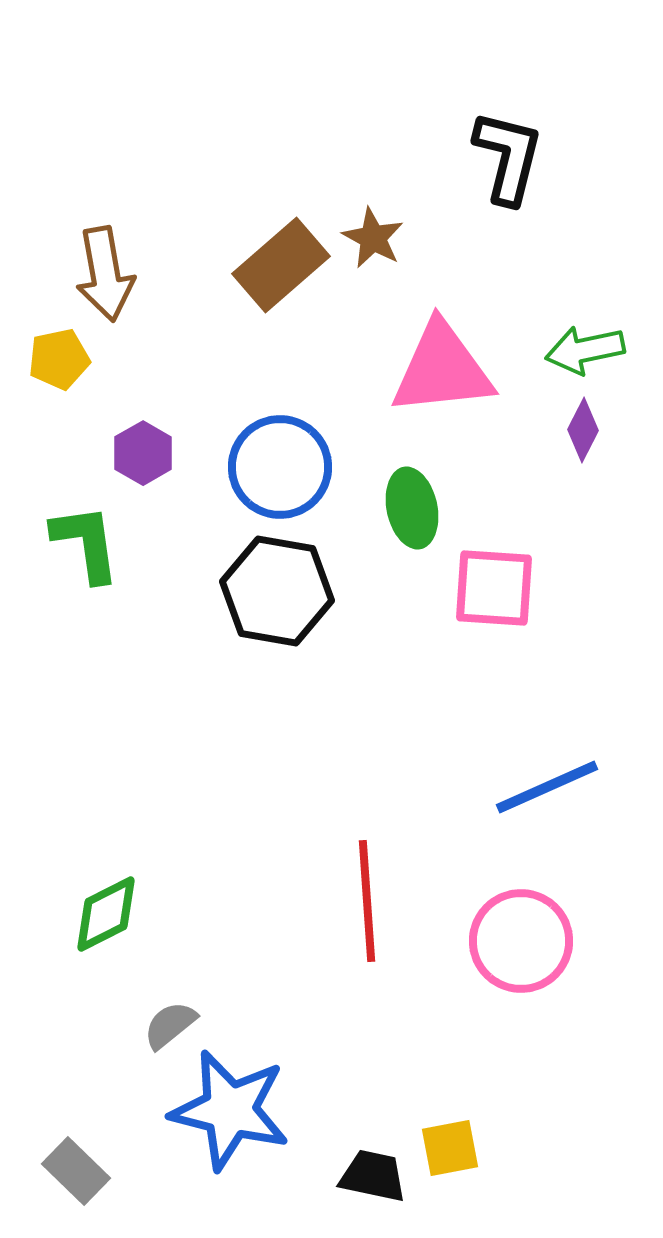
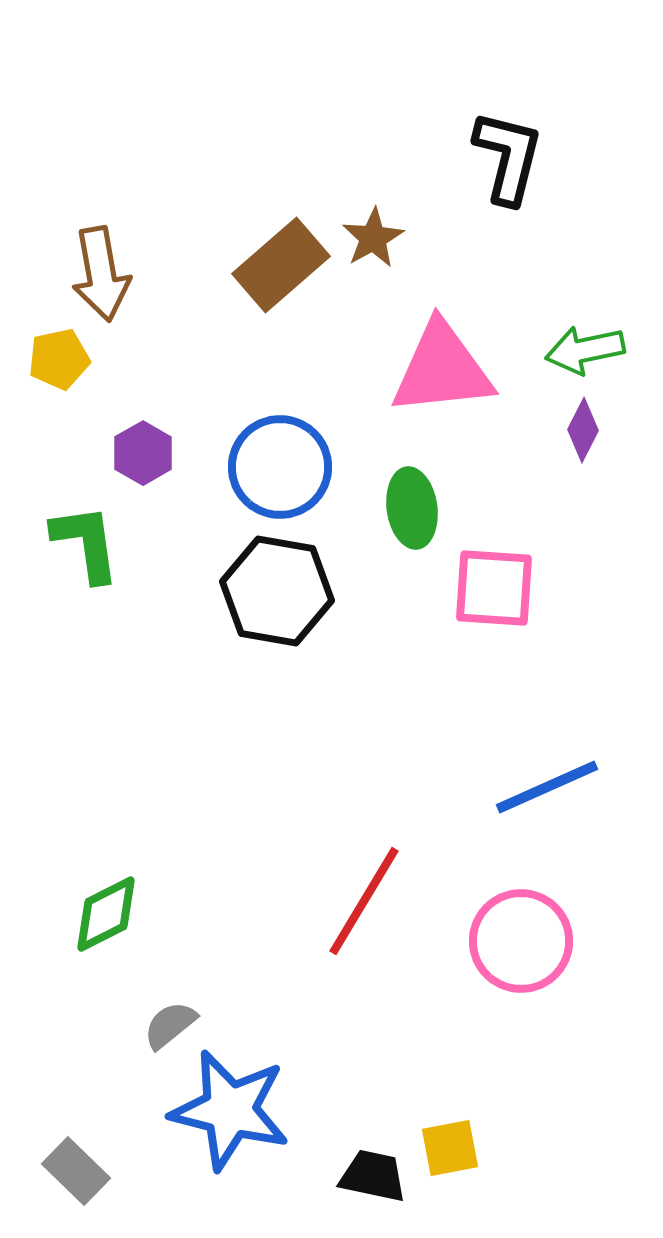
brown star: rotated 14 degrees clockwise
brown arrow: moved 4 px left
green ellipse: rotated 4 degrees clockwise
red line: moved 3 px left; rotated 35 degrees clockwise
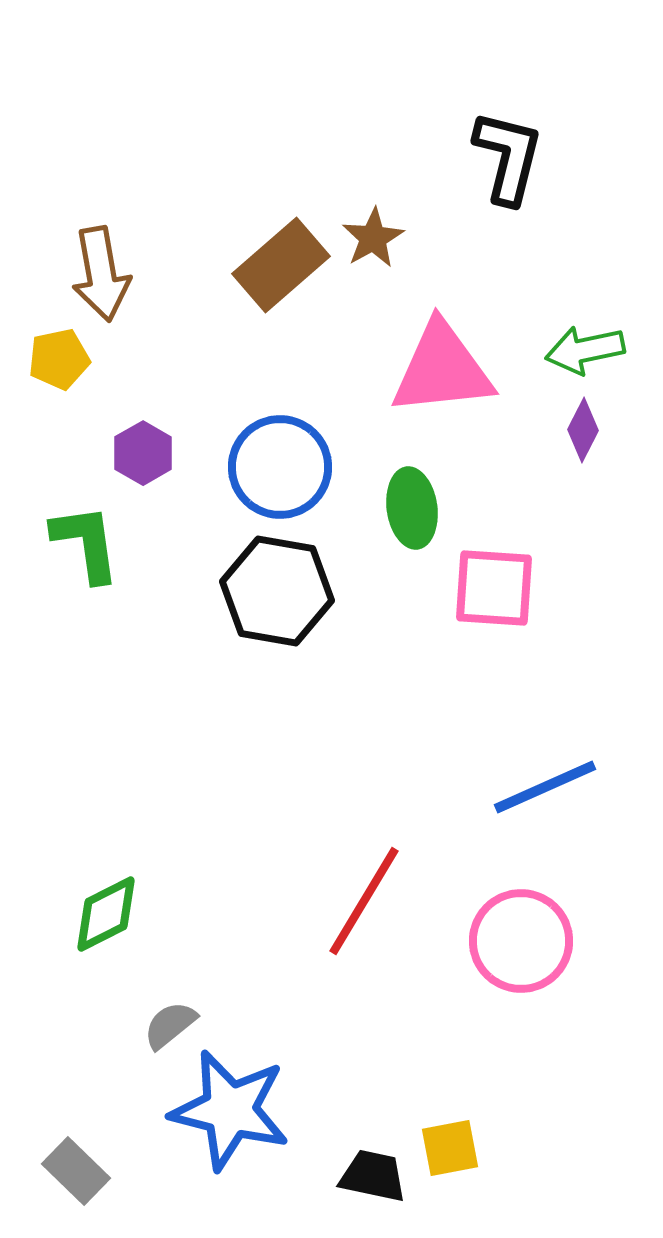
blue line: moved 2 px left
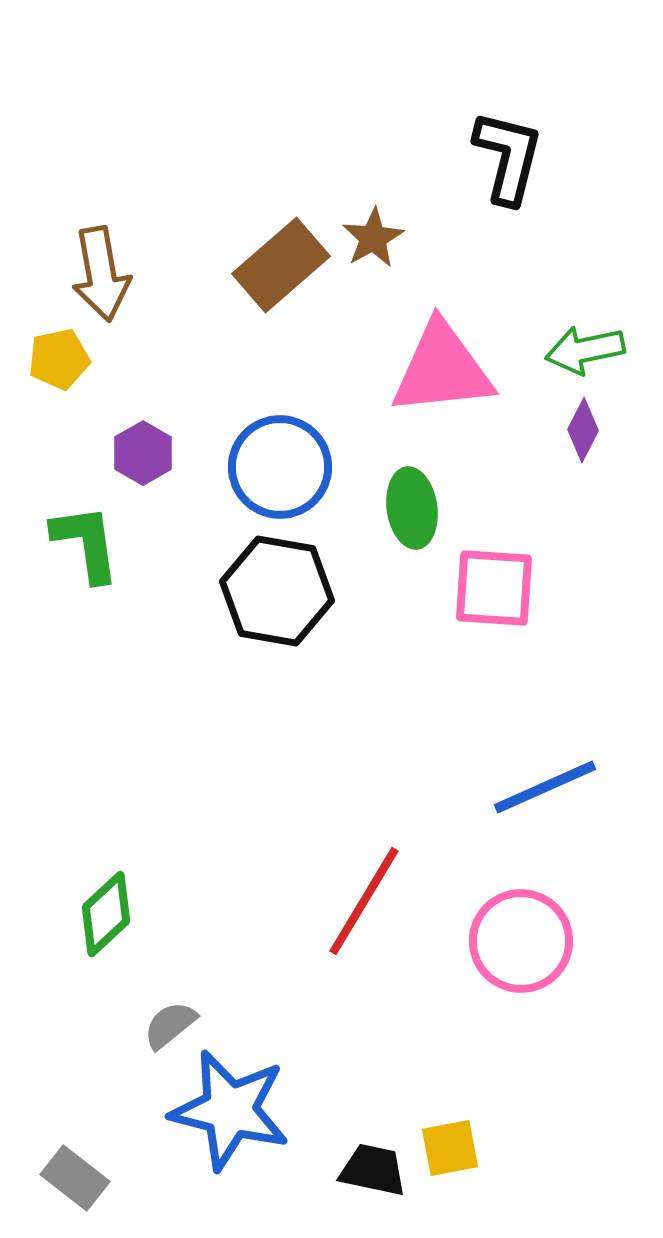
green diamond: rotated 16 degrees counterclockwise
gray rectangle: moved 1 px left, 7 px down; rotated 6 degrees counterclockwise
black trapezoid: moved 6 px up
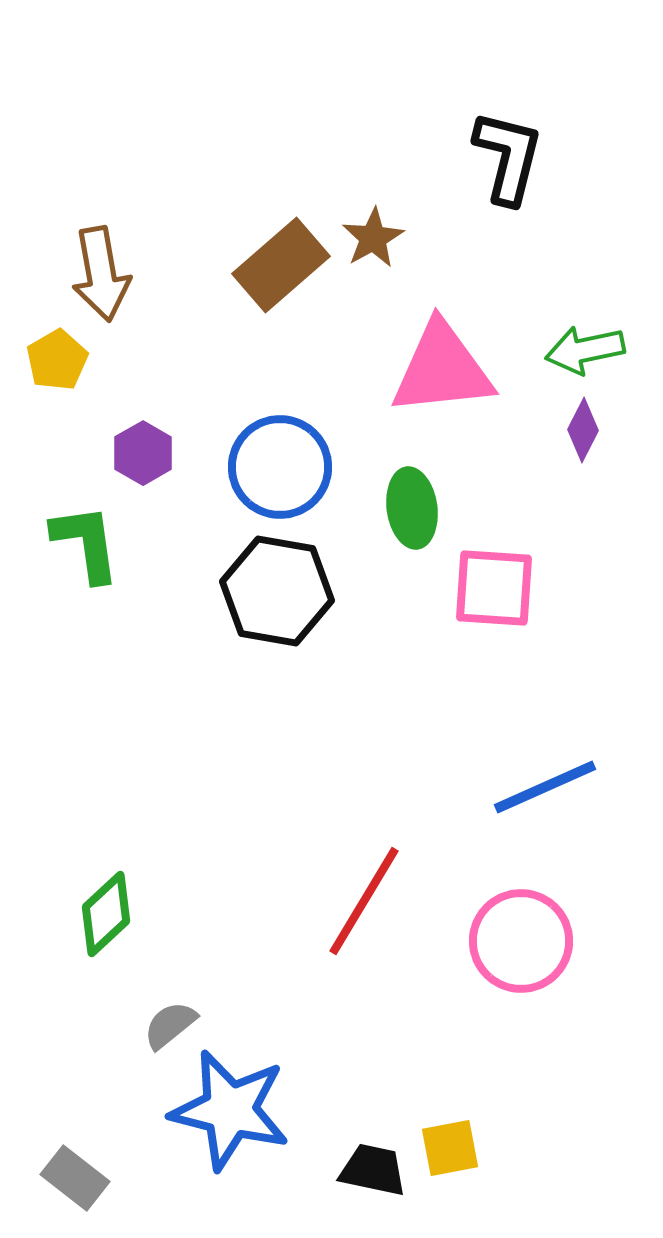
yellow pentagon: moved 2 px left, 1 px down; rotated 18 degrees counterclockwise
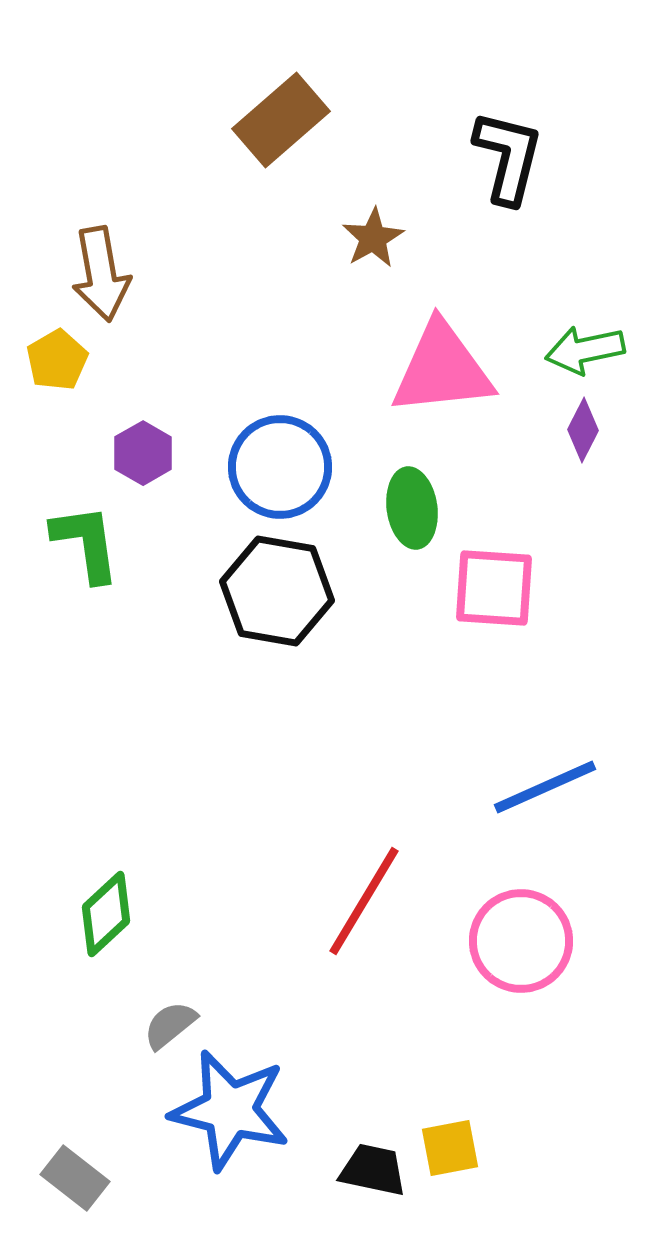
brown rectangle: moved 145 px up
